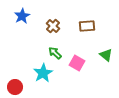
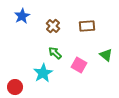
pink square: moved 2 px right, 2 px down
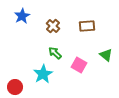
cyan star: moved 1 px down
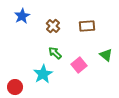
pink square: rotated 21 degrees clockwise
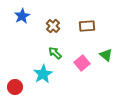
pink square: moved 3 px right, 2 px up
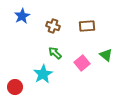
brown cross: rotated 24 degrees counterclockwise
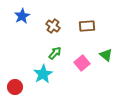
brown cross: rotated 16 degrees clockwise
green arrow: rotated 88 degrees clockwise
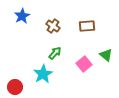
pink square: moved 2 px right, 1 px down
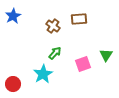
blue star: moved 9 px left
brown rectangle: moved 8 px left, 7 px up
green triangle: rotated 24 degrees clockwise
pink square: moved 1 px left; rotated 21 degrees clockwise
red circle: moved 2 px left, 3 px up
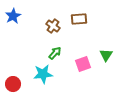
cyan star: rotated 24 degrees clockwise
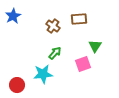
green triangle: moved 11 px left, 9 px up
red circle: moved 4 px right, 1 px down
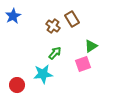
brown rectangle: moved 7 px left; rotated 63 degrees clockwise
green triangle: moved 4 px left; rotated 24 degrees clockwise
